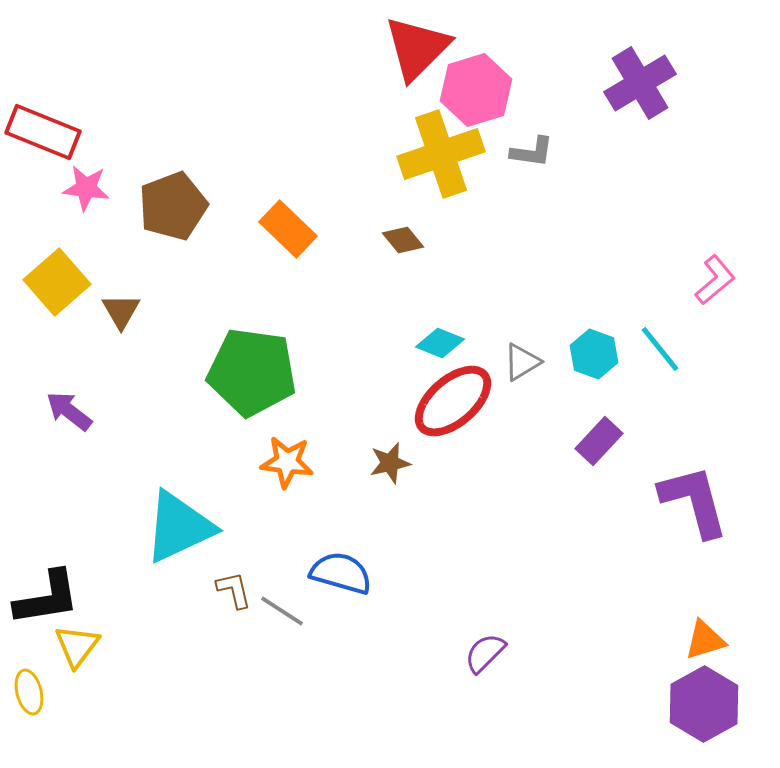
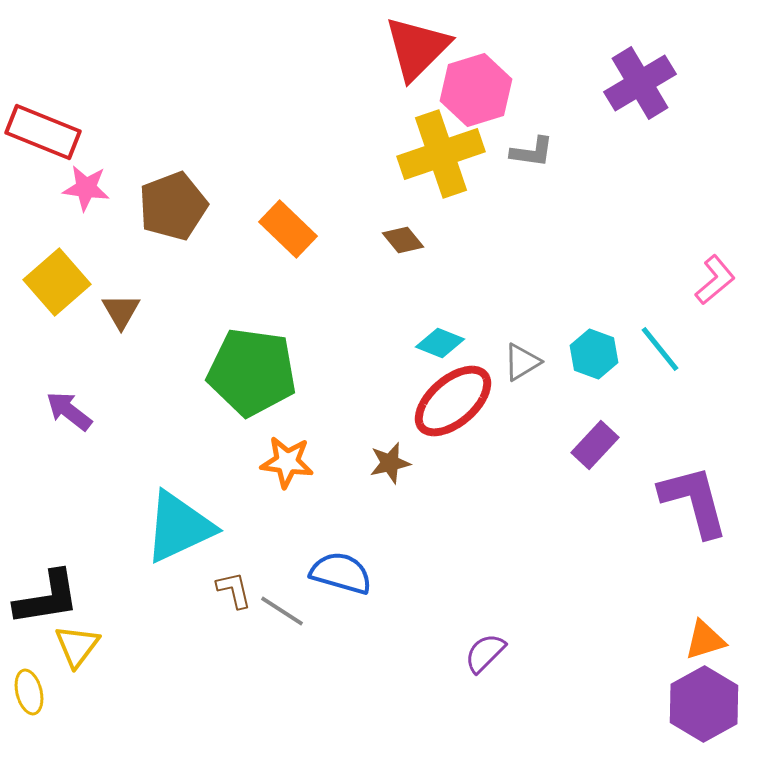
purple rectangle: moved 4 px left, 4 px down
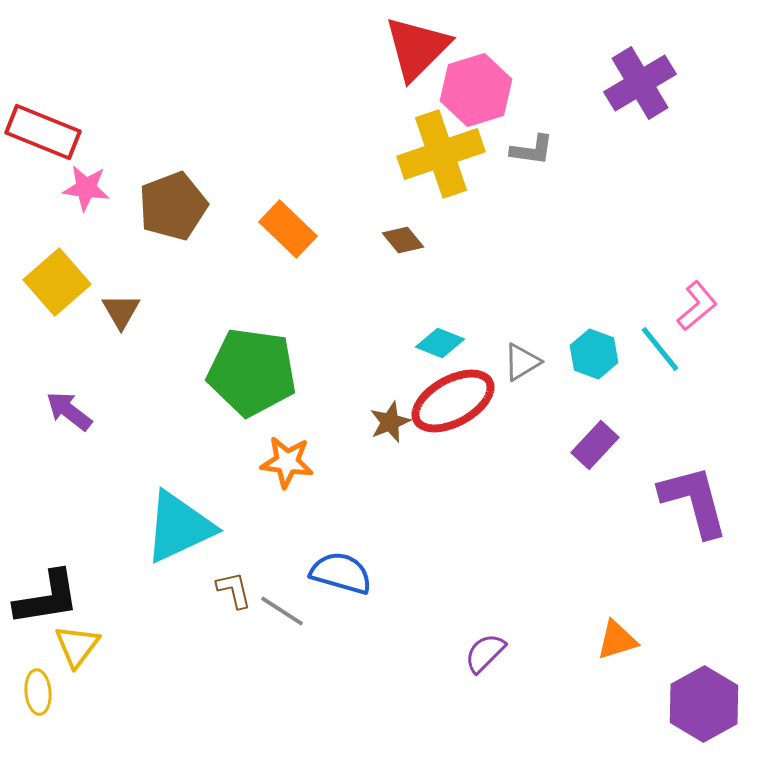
gray L-shape: moved 2 px up
pink L-shape: moved 18 px left, 26 px down
red ellipse: rotated 12 degrees clockwise
brown star: moved 41 px up; rotated 9 degrees counterclockwise
orange triangle: moved 88 px left
yellow ellipse: moved 9 px right; rotated 9 degrees clockwise
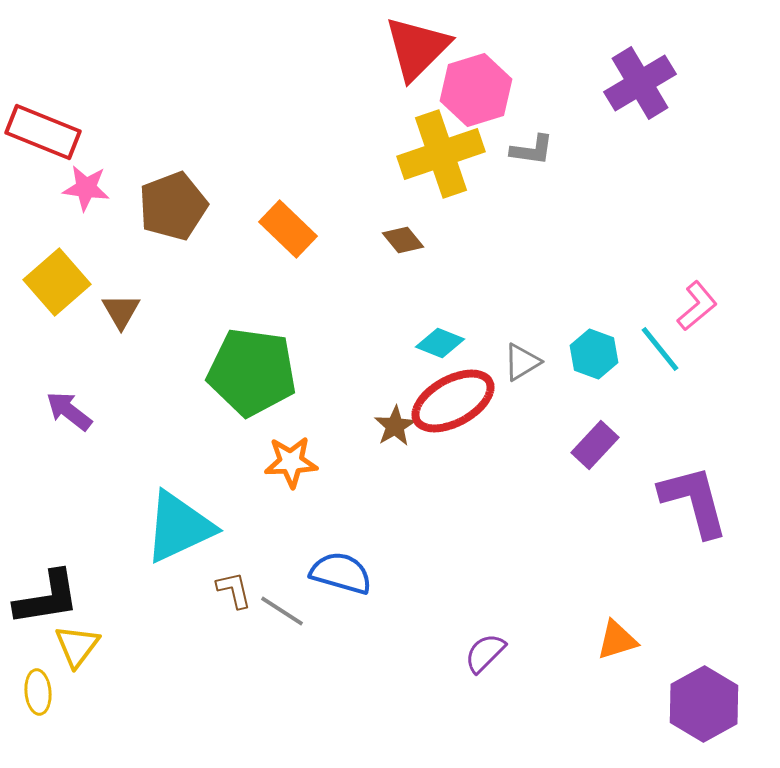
brown star: moved 5 px right, 4 px down; rotated 9 degrees counterclockwise
orange star: moved 4 px right; rotated 10 degrees counterclockwise
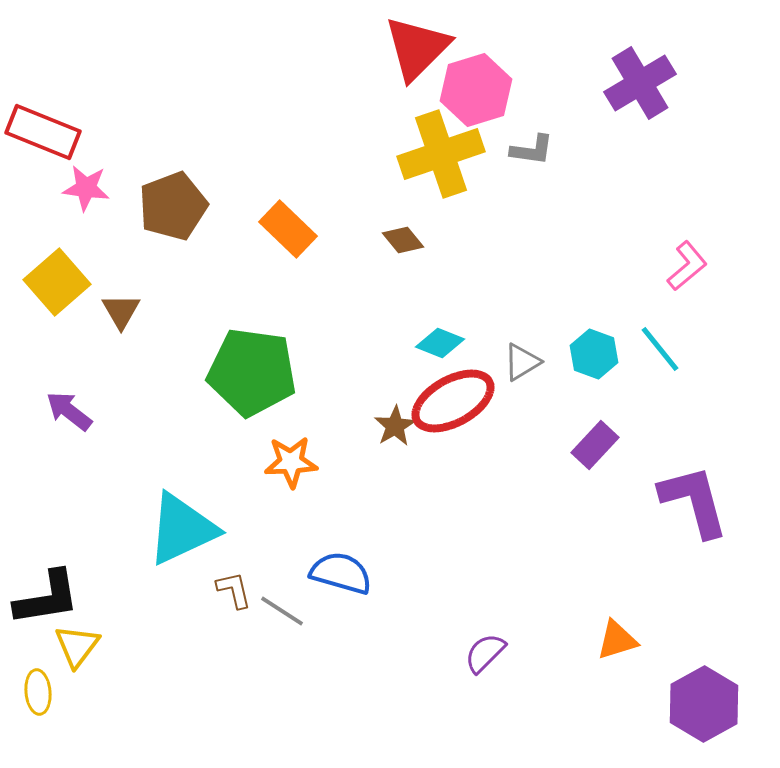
pink L-shape: moved 10 px left, 40 px up
cyan triangle: moved 3 px right, 2 px down
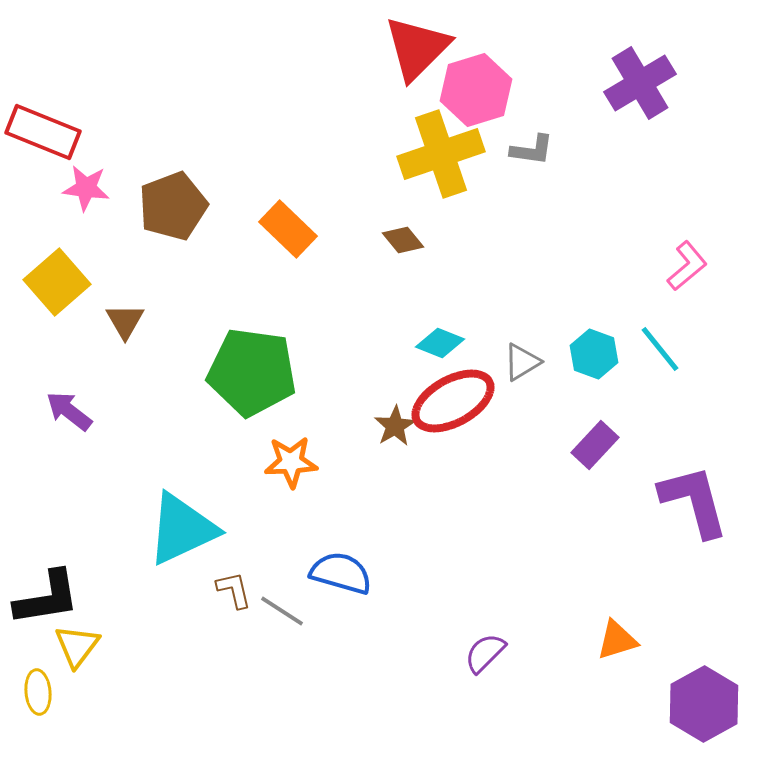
brown triangle: moved 4 px right, 10 px down
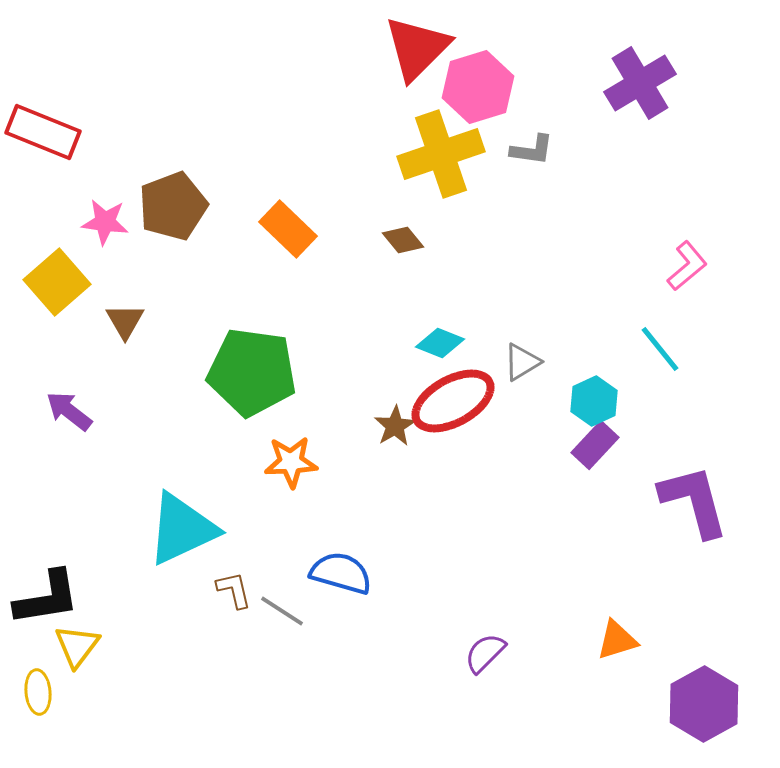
pink hexagon: moved 2 px right, 3 px up
pink star: moved 19 px right, 34 px down
cyan hexagon: moved 47 px down; rotated 15 degrees clockwise
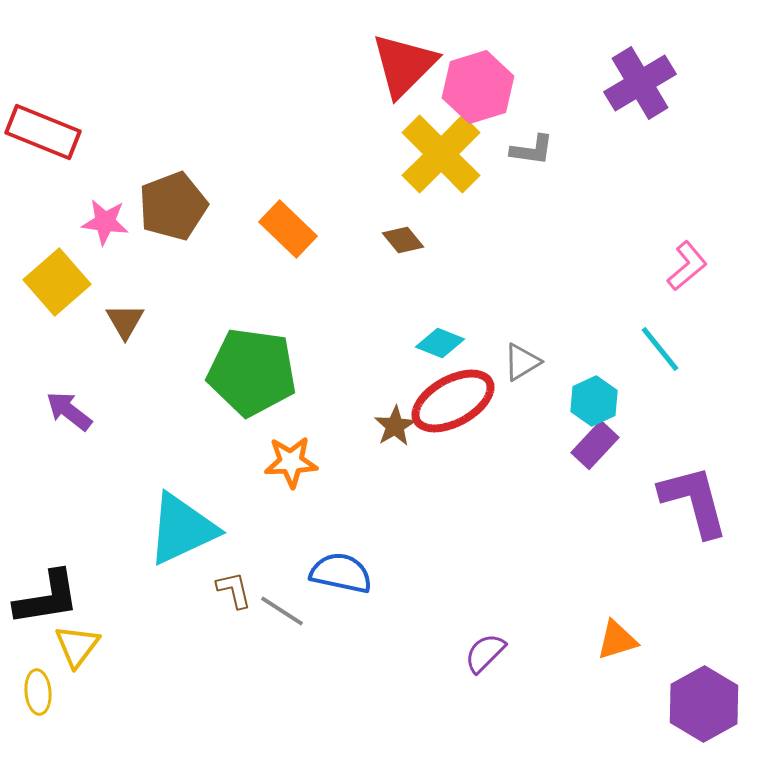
red triangle: moved 13 px left, 17 px down
yellow cross: rotated 26 degrees counterclockwise
blue semicircle: rotated 4 degrees counterclockwise
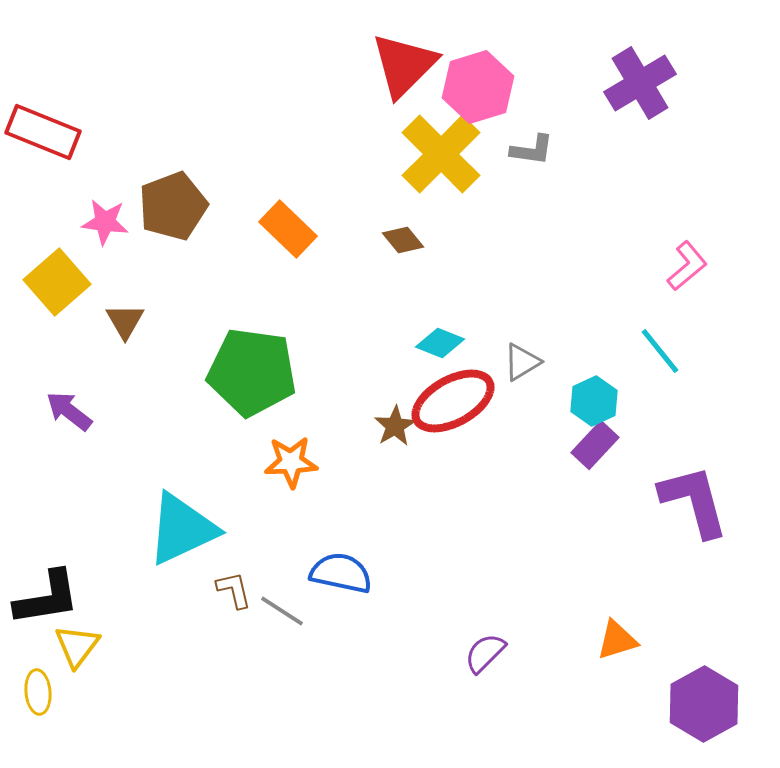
cyan line: moved 2 px down
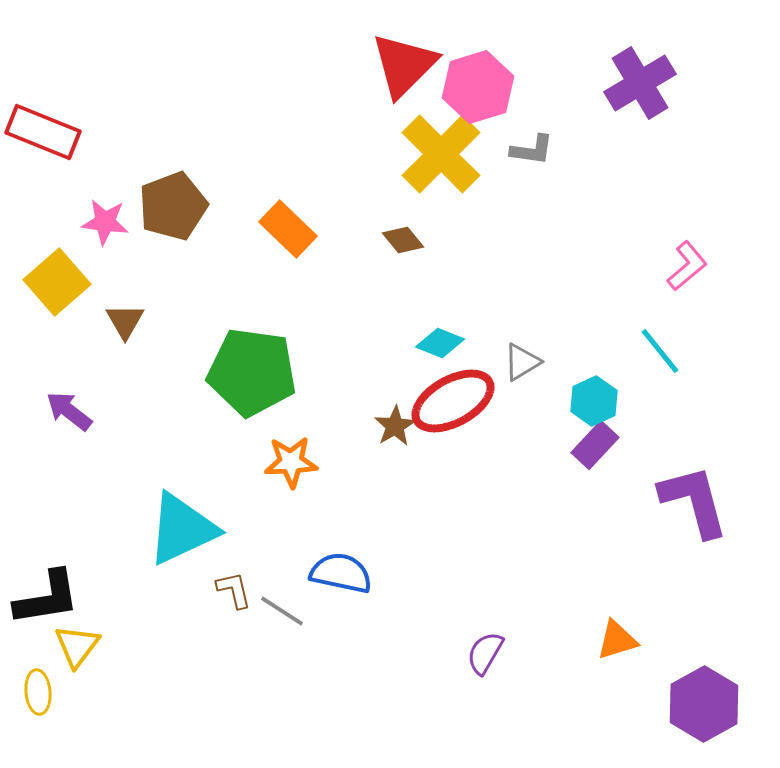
purple semicircle: rotated 15 degrees counterclockwise
